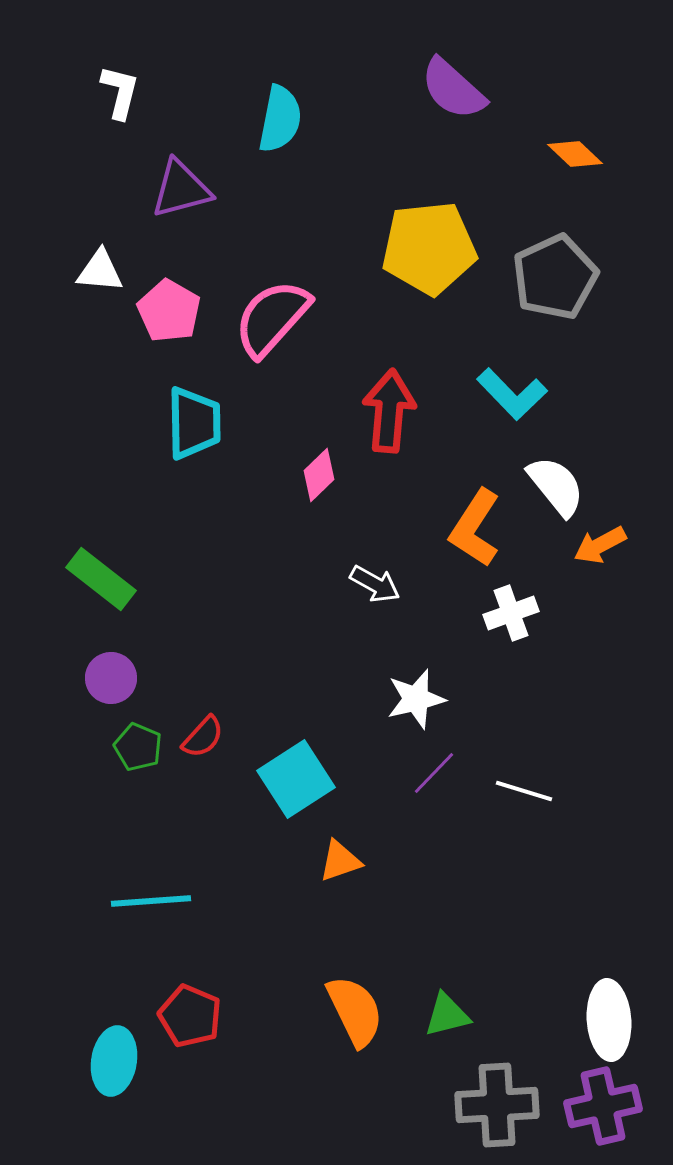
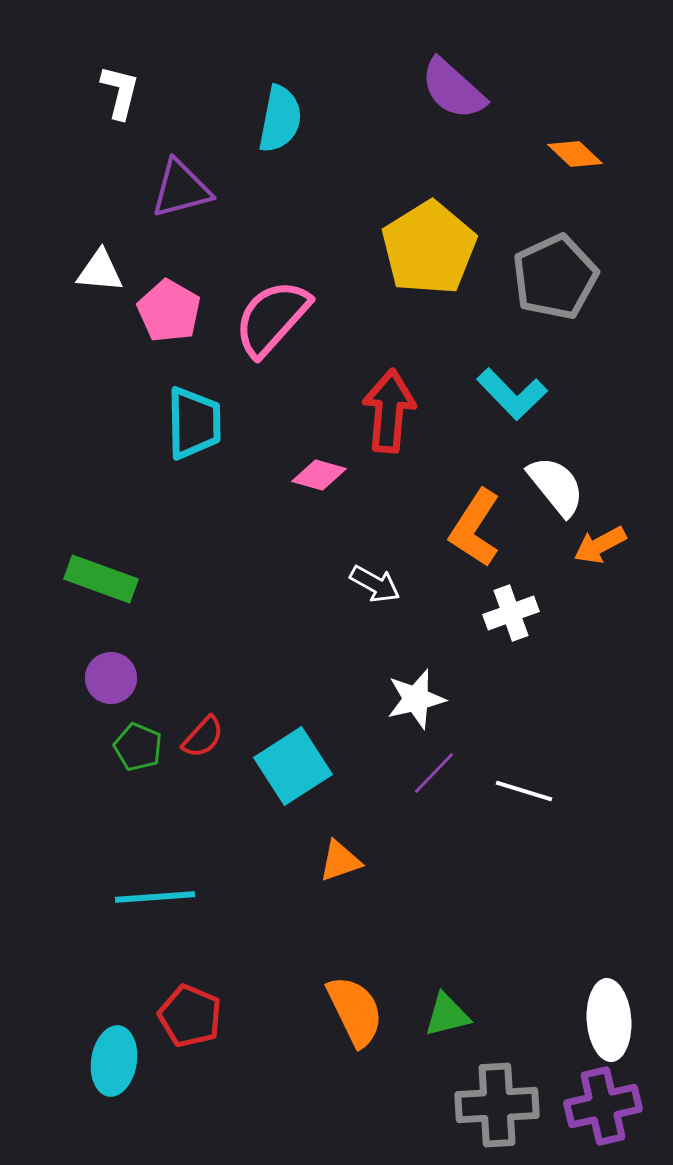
yellow pentagon: rotated 26 degrees counterclockwise
pink diamond: rotated 60 degrees clockwise
green rectangle: rotated 18 degrees counterclockwise
cyan square: moved 3 px left, 13 px up
cyan line: moved 4 px right, 4 px up
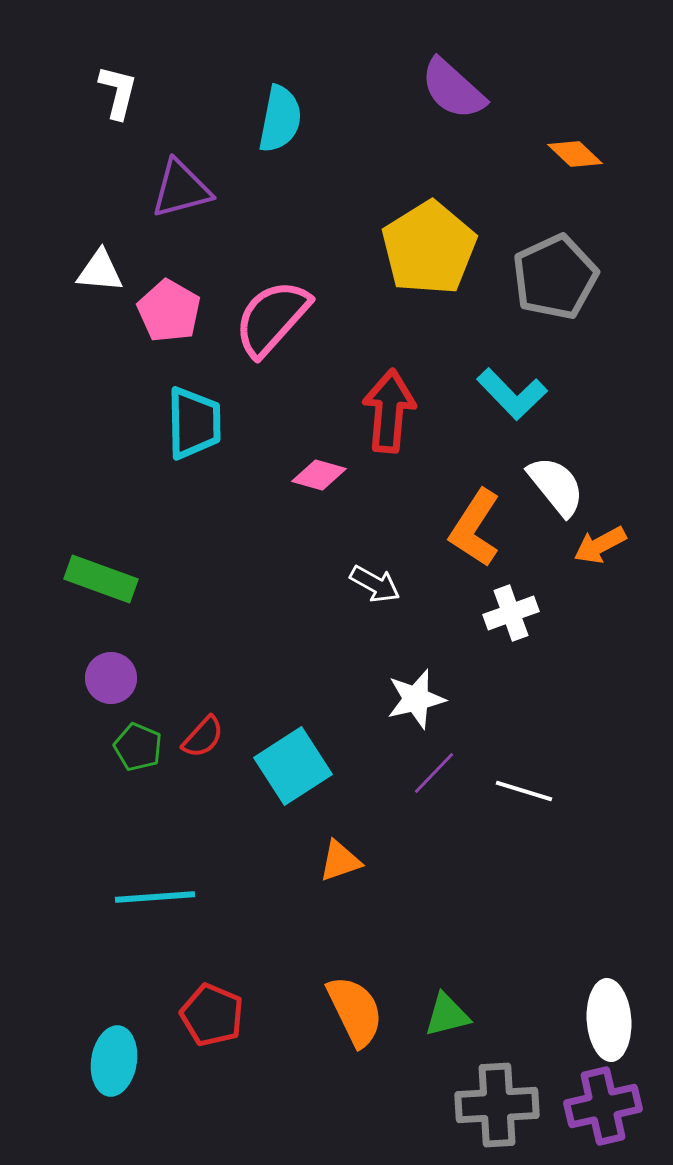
white L-shape: moved 2 px left
red pentagon: moved 22 px right, 1 px up
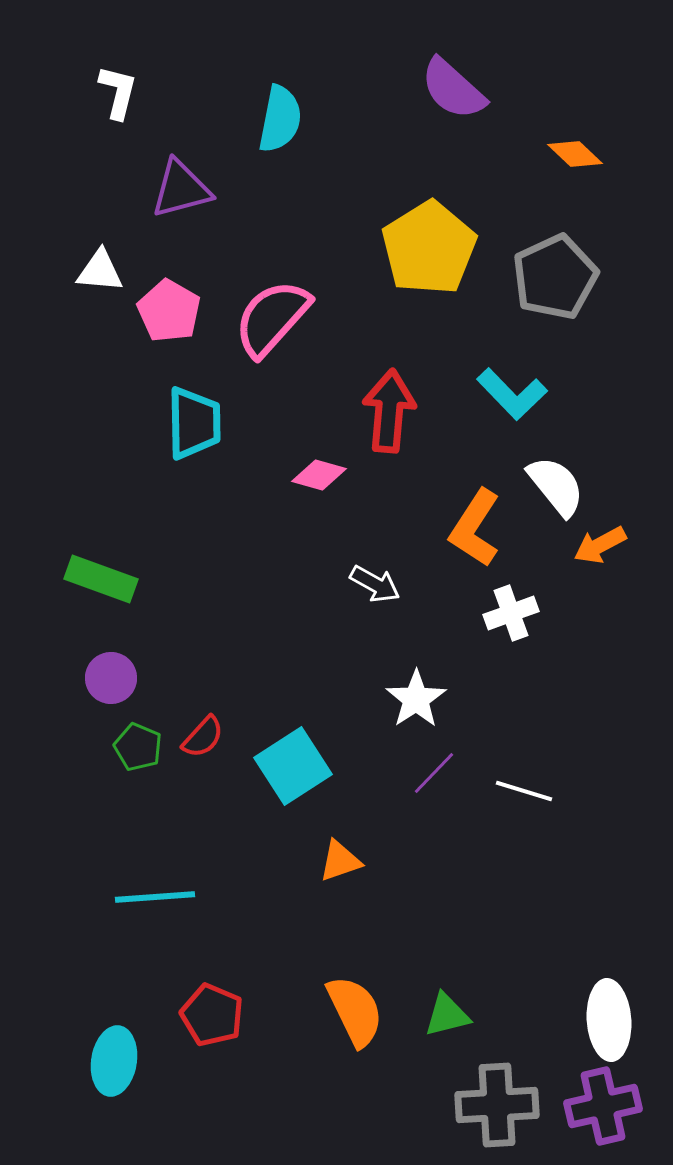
white star: rotated 20 degrees counterclockwise
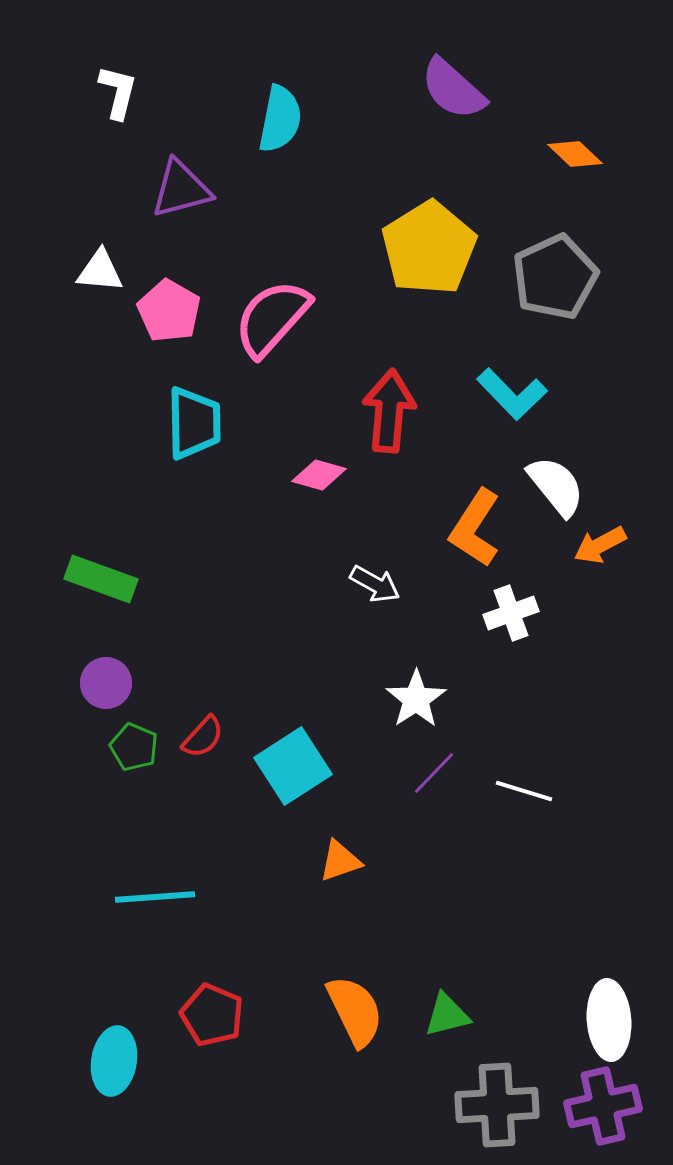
purple circle: moved 5 px left, 5 px down
green pentagon: moved 4 px left
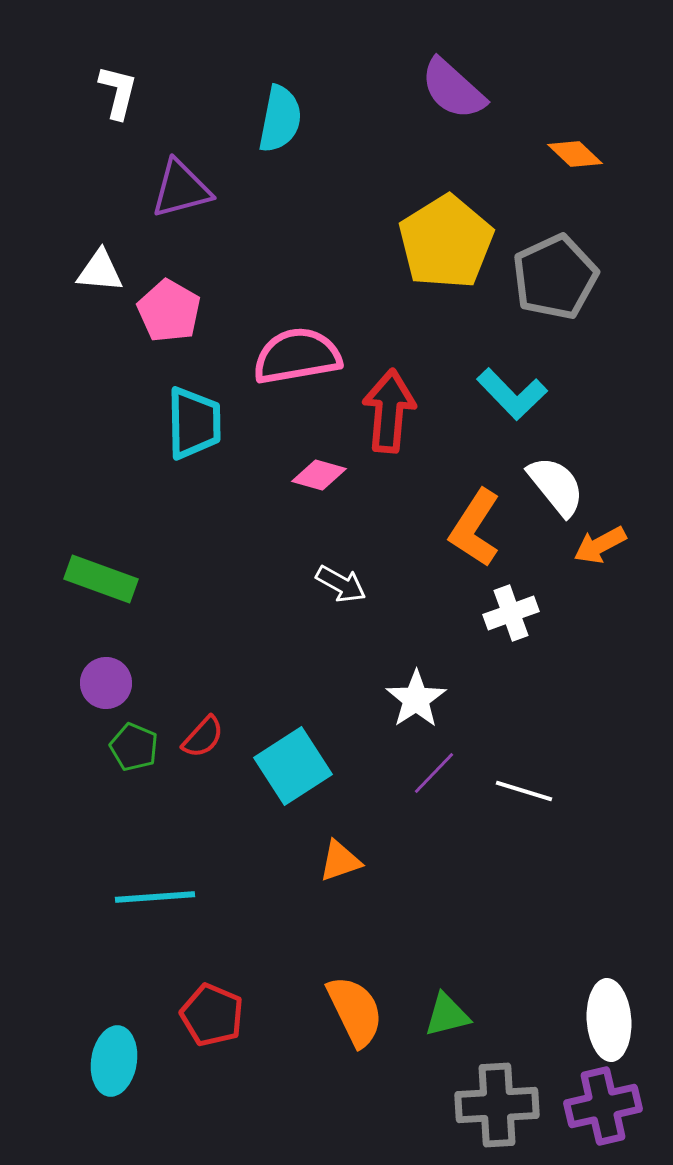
yellow pentagon: moved 17 px right, 6 px up
pink semicircle: moved 25 px right, 38 px down; rotated 38 degrees clockwise
white arrow: moved 34 px left
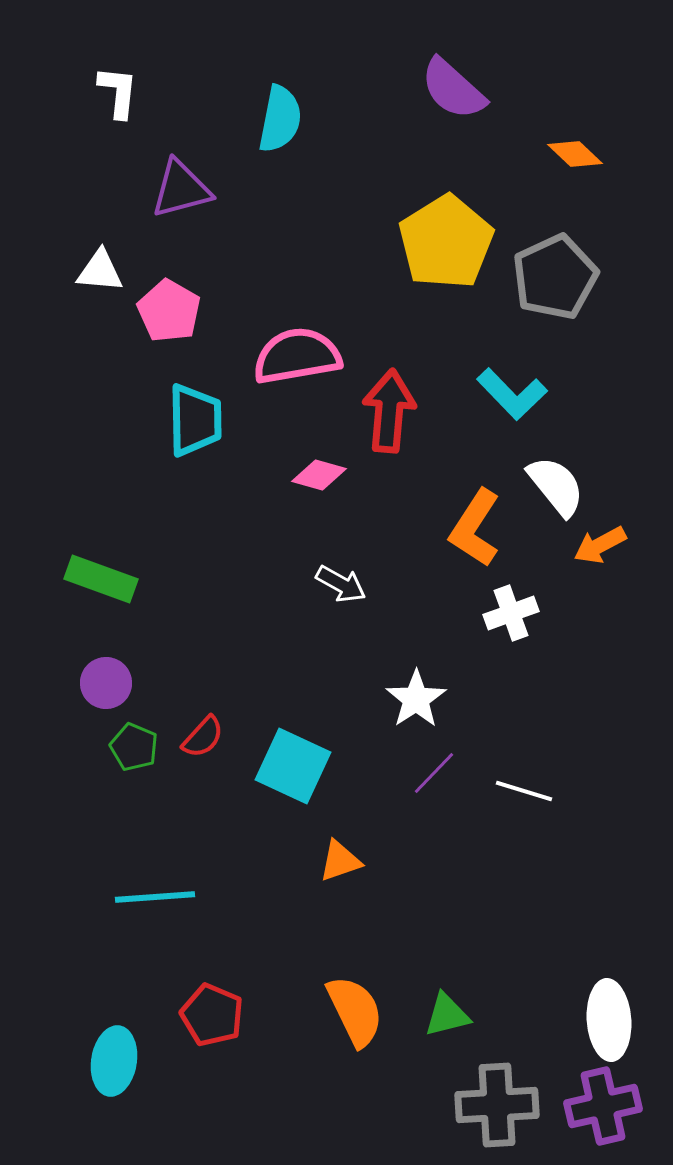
white L-shape: rotated 8 degrees counterclockwise
cyan trapezoid: moved 1 px right, 3 px up
cyan square: rotated 32 degrees counterclockwise
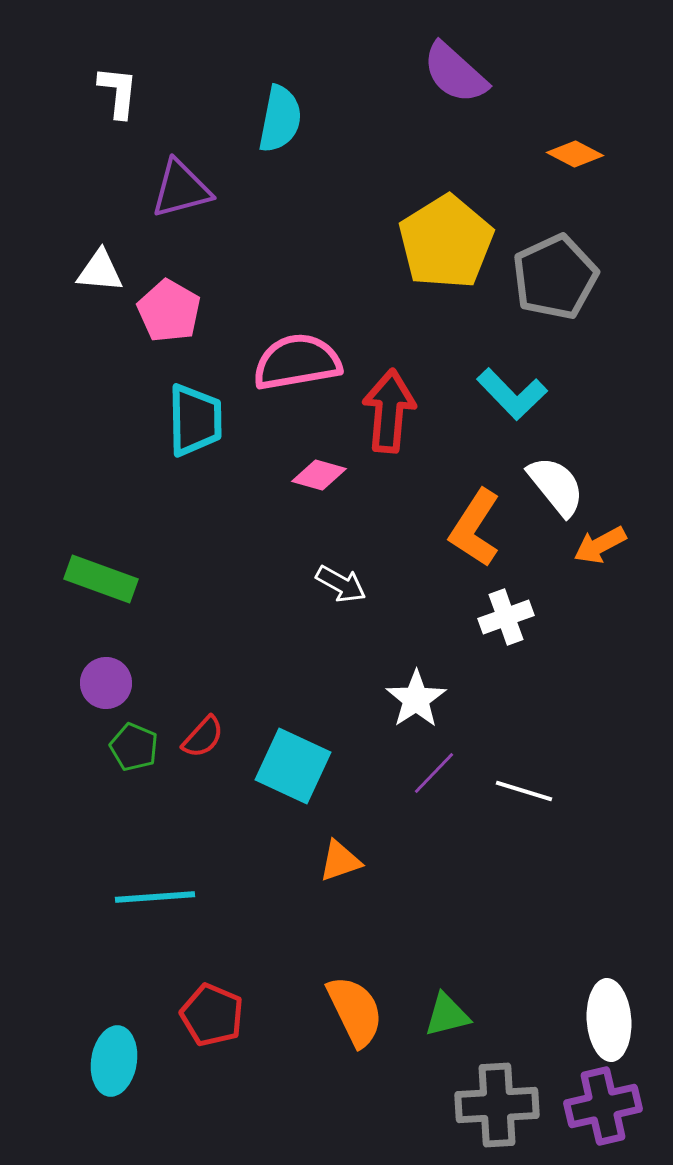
purple semicircle: moved 2 px right, 16 px up
orange diamond: rotated 16 degrees counterclockwise
pink semicircle: moved 6 px down
white cross: moved 5 px left, 4 px down
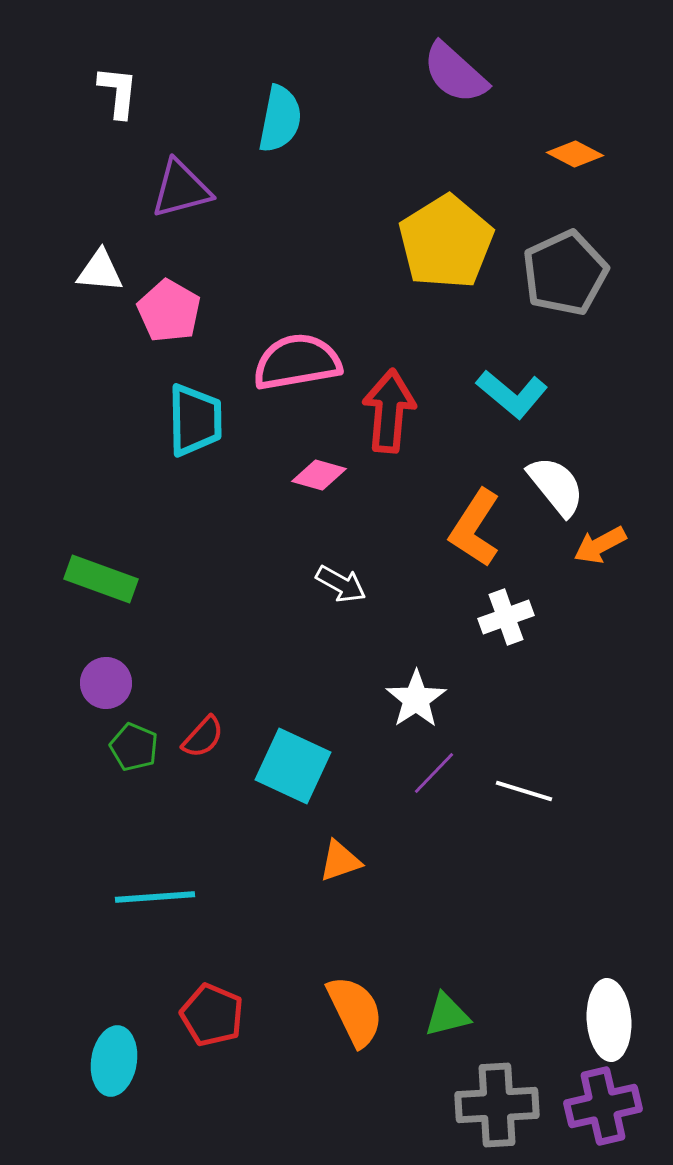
gray pentagon: moved 10 px right, 4 px up
cyan L-shape: rotated 6 degrees counterclockwise
